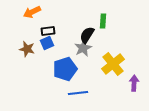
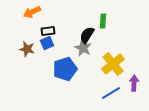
gray star: rotated 18 degrees counterclockwise
blue line: moved 33 px right; rotated 24 degrees counterclockwise
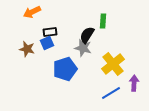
black rectangle: moved 2 px right, 1 px down
gray star: rotated 12 degrees counterclockwise
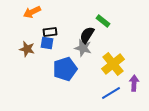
green rectangle: rotated 56 degrees counterclockwise
blue square: rotated 32 degrees clockwise
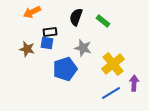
black semicircle: moved 11 px left, 18 px up; rotated 12 degrees counterclockwise
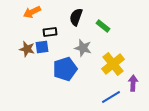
green rectangle: moved 5 px down
blue square: moved 5 px left, 4 px down; rotated 16 degrees counterclockwise
purple arrow: moved 1 px left
blue line: moved 4 px down
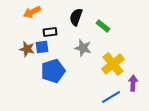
blue pentagon: moved 12 px left, 2 px down
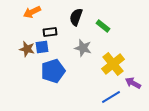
purple arrow: rotated 63 degrees counterclockwise
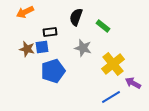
orange arrow: moved 7 px left
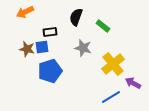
blue pentagon: moved 3 px left
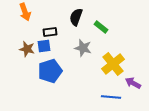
orange arrow: rotated 84 degrees counterclockwise
green rectangle: moved 2 px left, 1 px down
blue square: moved 2 px right, 1 px up
blue line: rotated 36 degrees clockwise
